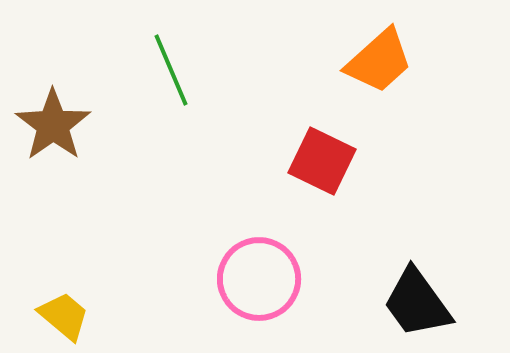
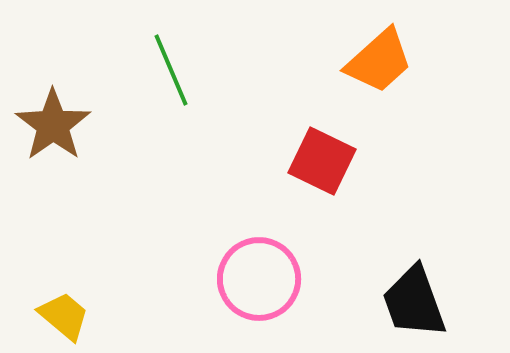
black trapezoid: moved 3 px left, 1 px up; rotated 16 degrees clockwise
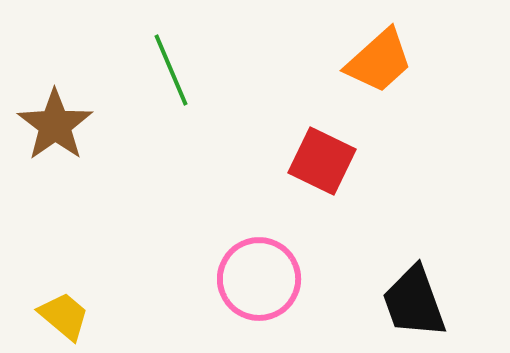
brown star: moved 2 px right
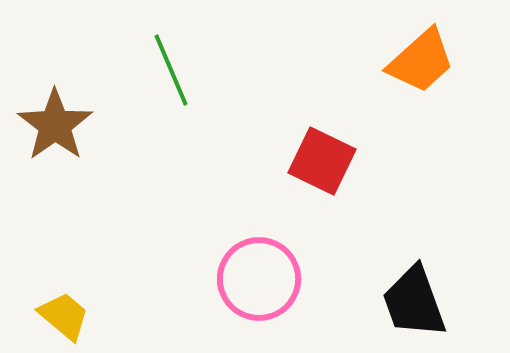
orange trapezoid: moved 42 px right
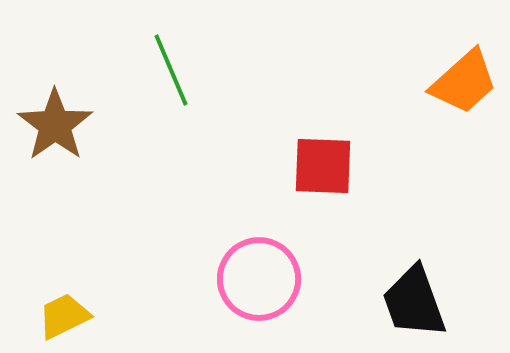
orange trapezoid: moved 43 px right, 21 px down
red square: moved 1 px right, 5 px down; rotated 24 degrees counterclockwise
yellow trapezoid: rotated 66 degrees counterclockwise
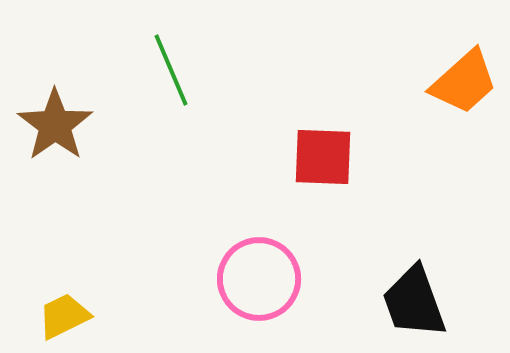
red square: moved 9 px up
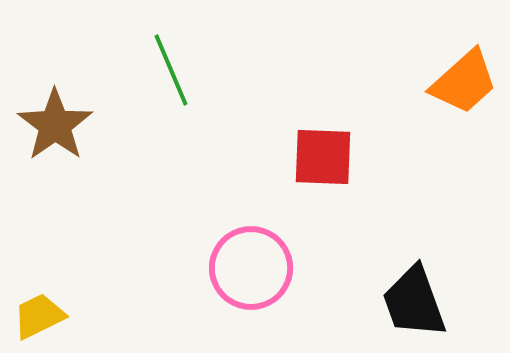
pink circle: moved 8 px left, 11 px up
yellow trapezoid: moved 25 px left
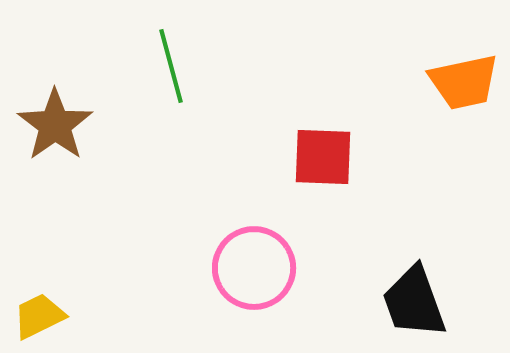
green line: moved 4 px up; rotated 8 degrees clockwise
orange trapezoid: rotated 30 degrees clockwise
pink circle: moved 3 px right
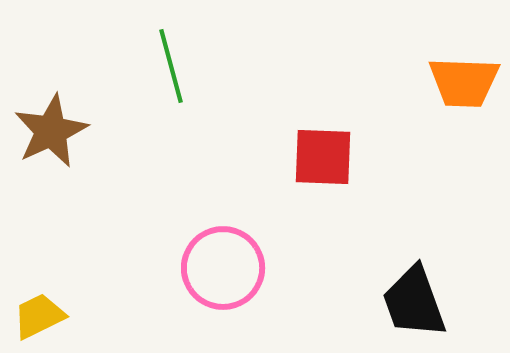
orange trapezoid: rotated 14 degrees clockwise
brown star: moved 4 px left, 6 px down; rotated 10 degrees clockwise
pink circle: moved 31 px left
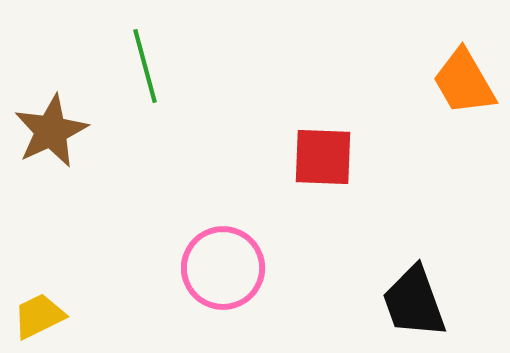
green line: moved 26 px left
orange trapezoid: rotated 58 degrees clockwise
